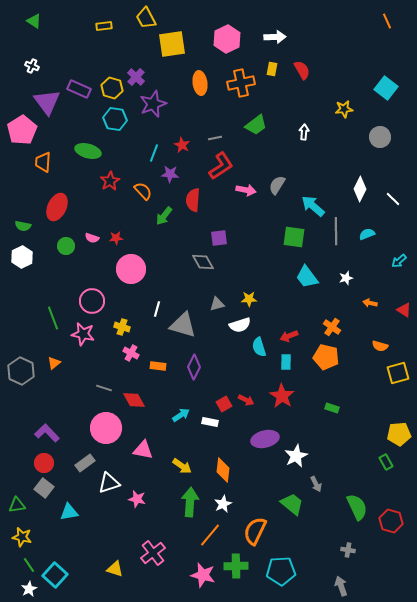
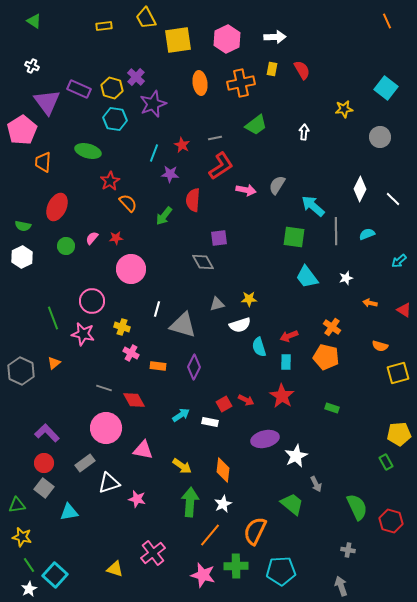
yellow square at (172, 44): moved 6 px right, 4 px up
orange semicircle at (143, 191): moved 15 px left, 12 px down
pink semicircle at (92, 238): rotated 112 degrees clockwise
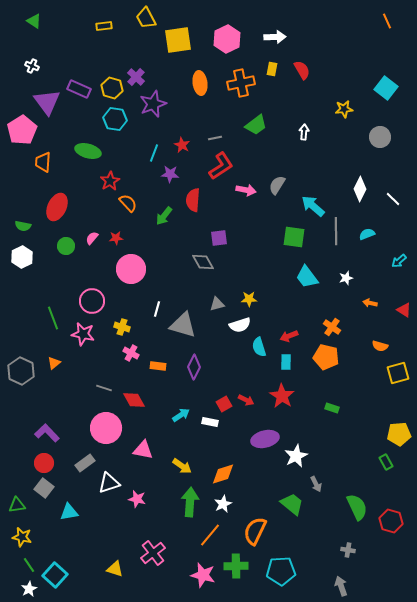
orange diamond at (223, 470): moved 4 px down; rotated 65 degrees clockwise
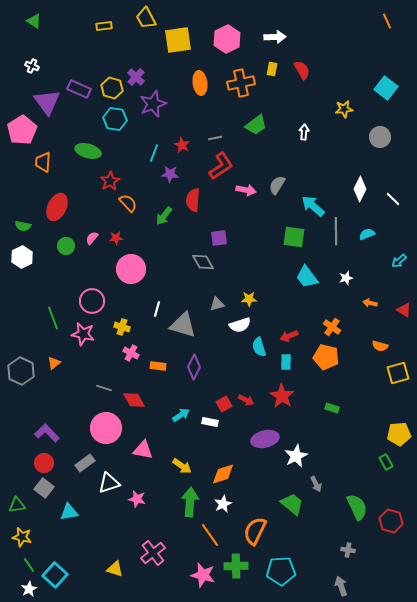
orange line at (210, 535): rotated 75 degrees counterclockwise
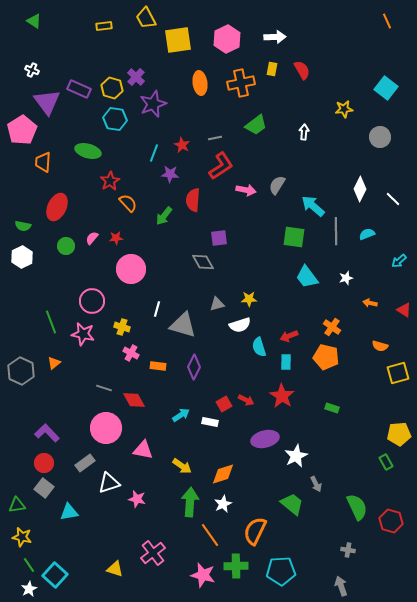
white cross at (32, 66): moved 4 px down
green line at (53, 318): moved 2 px left, 4 px down
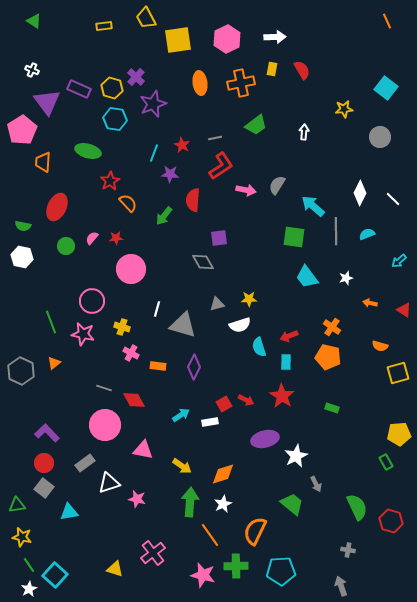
white diamond at (360, 189): moved 4 px down
white hexagon at (22, 257): rotated 20 degrees counterclockwise
orange pentagon at (326, 357): moved 2 px right
white rectangle at (210, 422): rotated 21 degrees counterclockwise
pink circle at (106, 428): moved 1 px left, 3 px up
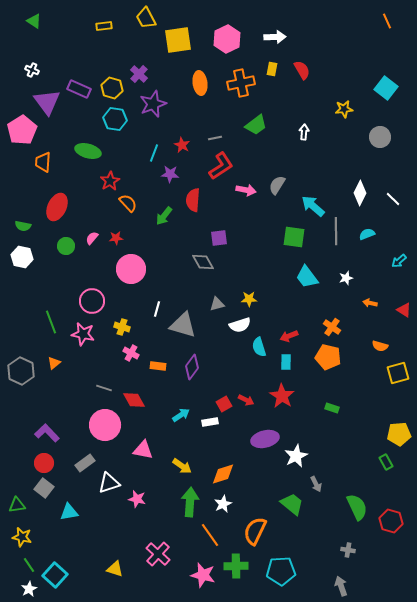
purple cross at (136, 77): moved 3 px right, 3 px up
purple diamond at (194, 367): moved 2 px left; rotated 10 degrees clockwise
pink cross at (153, 553): moved 5 px right, 1 px down; rotated 10 degrees counterclockwise
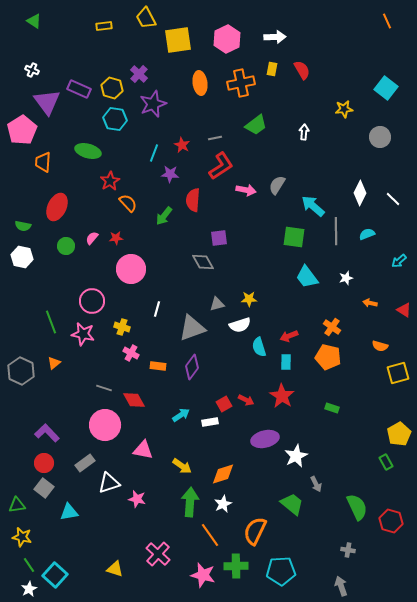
gray triangle at (183, 325): moved 9 px right, 3 px down; rotated 36 degrees counterclockwise
yellow pentagon at (399, 434): rotated 25 degrees counterclockwise
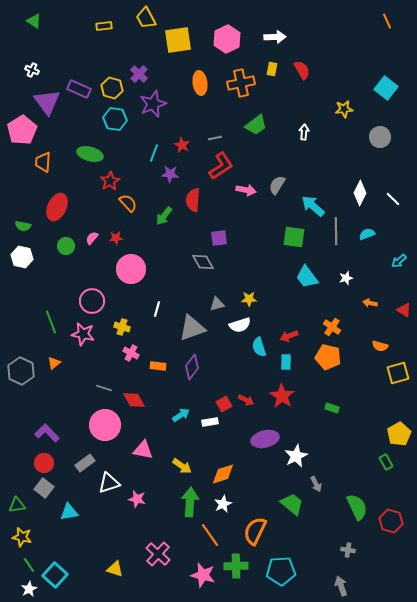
green ellipse at (88, 151): moved 2 px right, 3 px down
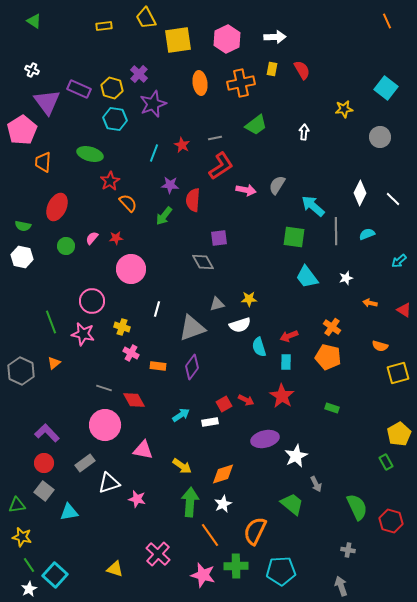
purple star at (170, 174): moved 11 px down
gray square at (44, 488): moved 3 px down
